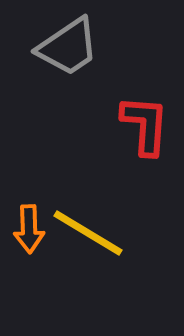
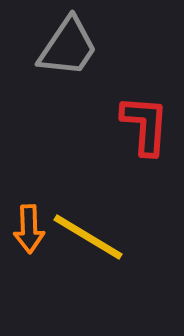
gray trapezoid: rotated 22 degrees counterclockwise
yellow line: moved 4 px down
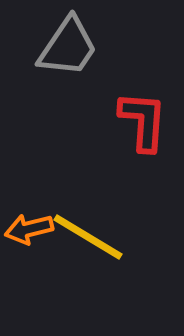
red L-shape: moved 2 px left, 4 px up
orange arrow: rotated 78 degrees clockwise
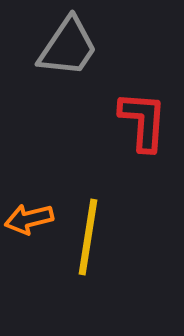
orange arrow: moved 10 px up
yellow line: rotated 68 degrees clockwise
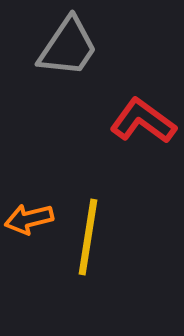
red L-shape: rotated 58 degrees counterclockwise
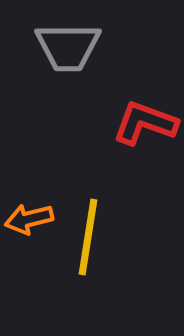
gray trapezoid: rotated 56 degrees clockwise
red L-shape: moved 2 px right, 2 px down; rotated 16 degrees counterclockwise
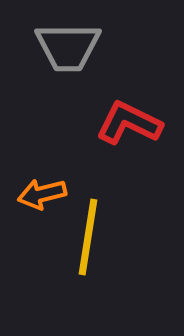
red L-shape: moved 16 px left; rotated 6 degrees clockwise
orange arrow: moved 13 px right, 25 px up
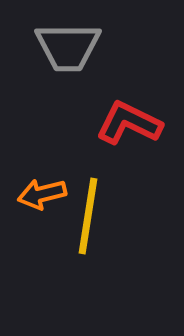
yellow line: moved 21 px up
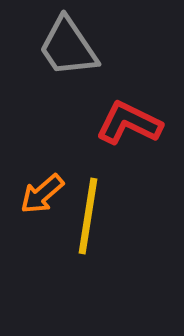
gray trapezoid: rotated 56 degrees clockwise
orange arrow: rotated 27 degrees counterclockwise
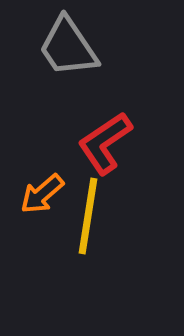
red L-shape: moved 24 px left, 20 px down; rotated 60 degrees counterclockwise
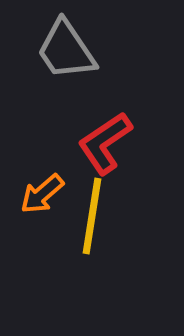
gray trapezoid: moved 2 px left, 3 px down
yellow line: moved 4 px right
